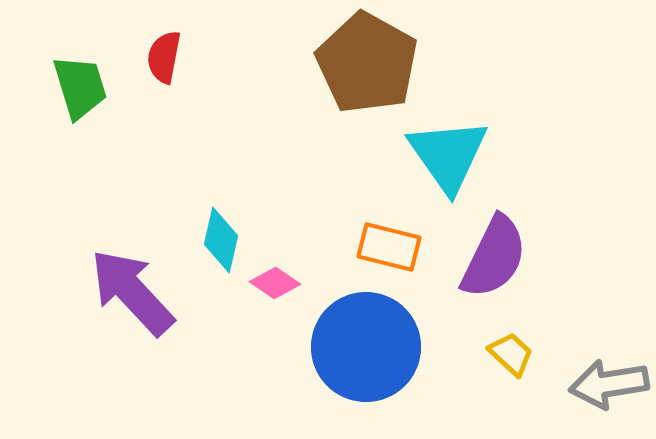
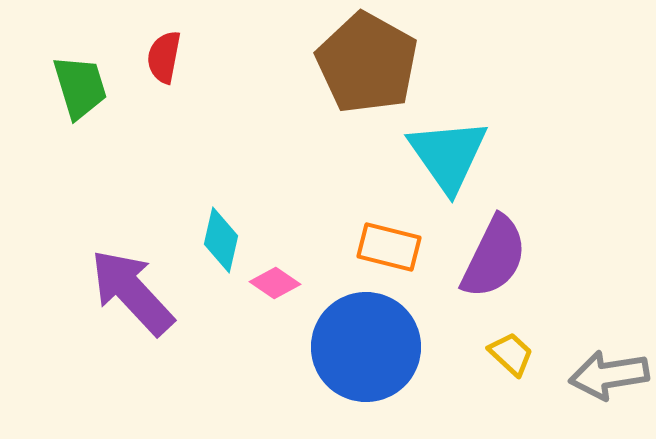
gray arrow: moved 9 px up
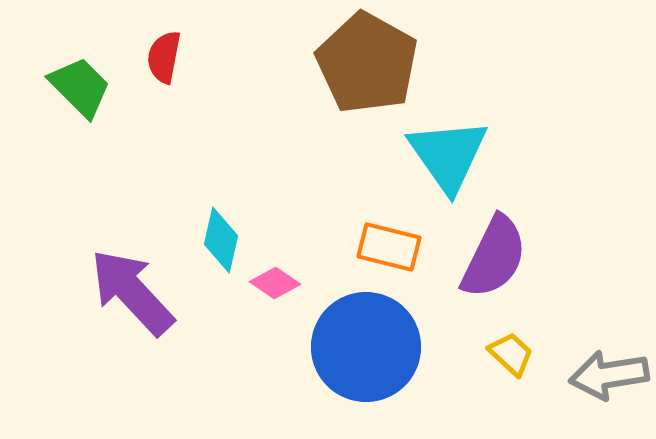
green trapezoid: rotated 28 degrees counterclockwise
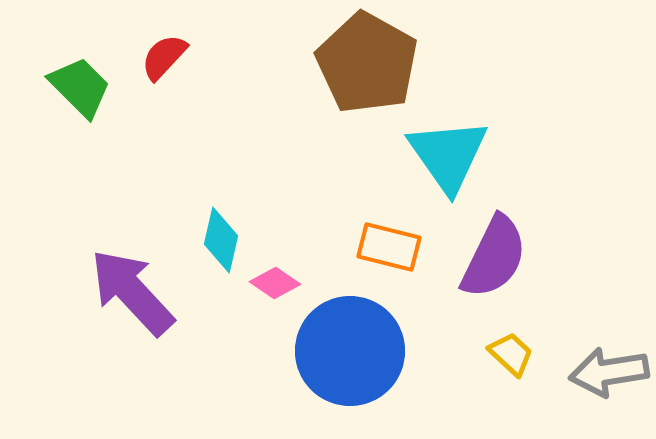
red semicircle: rotated 32 degrees clockwise
blue circle: moved 16 px left, 4 px down
gray arrow: moved 3 px up
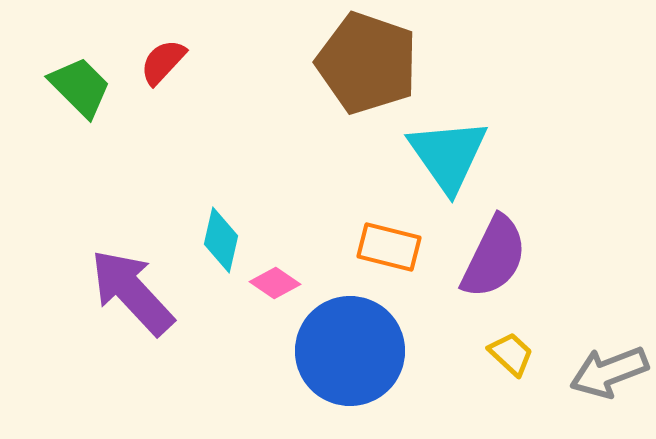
red semicircle: moved 1 px left, 5 px down
brown pentagon: rotated 10 degrees counterclockwise
gray arrow: rotated 12 degrees counterclockwise
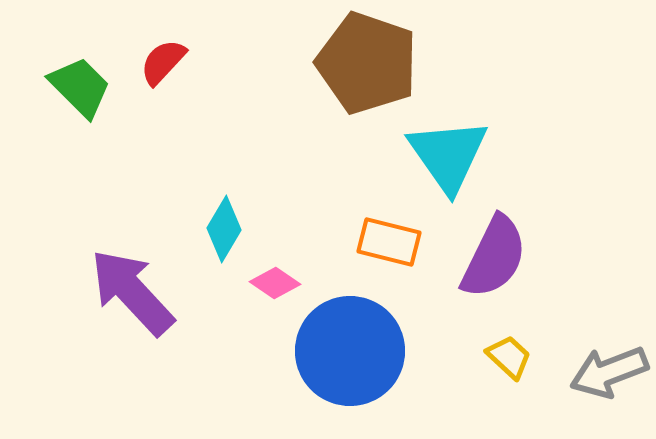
cyan diamond: moved 3 px right, 11 px up; rotated 18 degrees clockwise
orange rectangle: moved 5 px up
yellow trapezoid: moved 2 px left, 3 px down
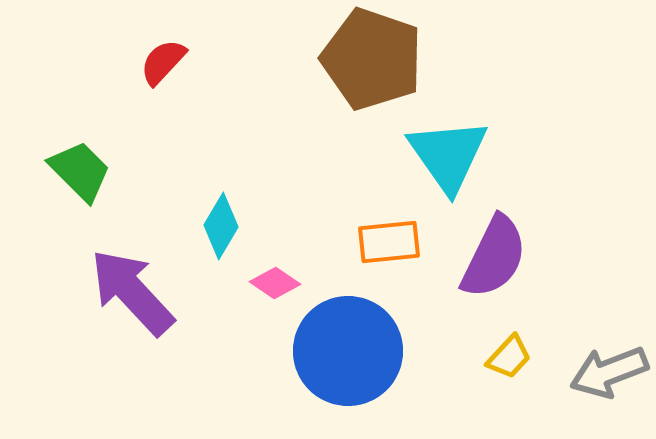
brown pentagon: moved 5 px right, 4 px up
green trapezoid: moved 84 px down
cyan diamond: moved 3 px left, 3 px up
orange rectangle: rotated 20 degrees counterclockwise
blue circle: moved 2 px left
yellow trapezoid: rotated 90 degrees clockwise
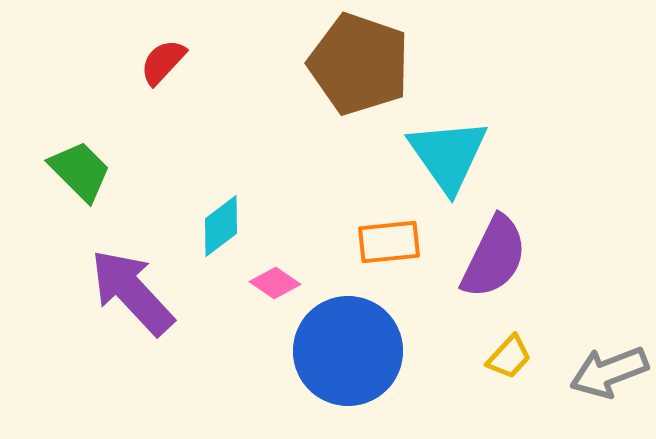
brown pentagon: moved 13 px left, 5 px down
cyan diamond: rotated 22 degrees clockwise
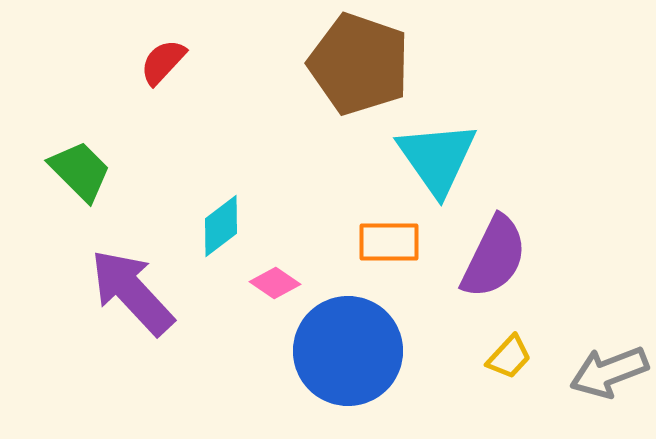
cyan triangle: moved 11 px left, 3 px down
orange rectangle: rotated 6 degrees clockwise
